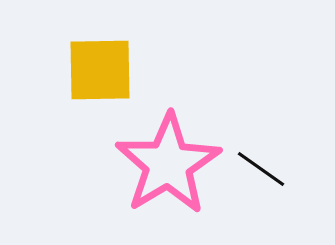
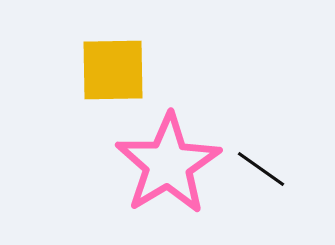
yellow square: moved 13 px right
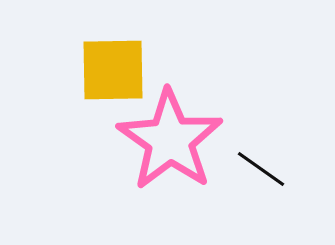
pink star: moved 2 px right, 24 px up; rotated 6 degrees counterclockwise
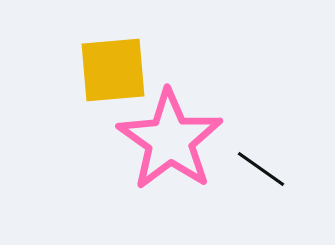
yellow square: rotated 4 degrees counterclockwise
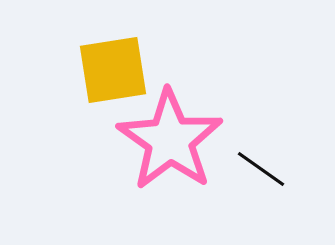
yellow square: rotated 4 degrees counterclockwise
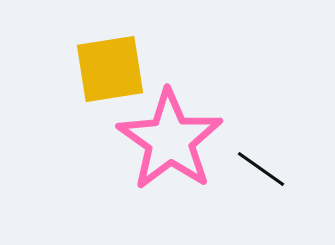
yellow square: moved 3 px left, 1 px up
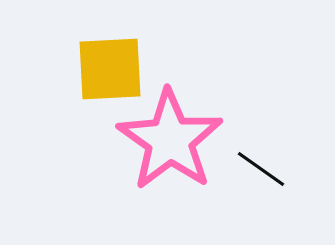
yellow square: rotated 6 degrees clockwise
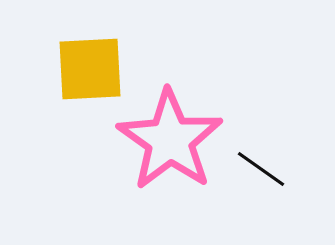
yellow square: moved 20 px left
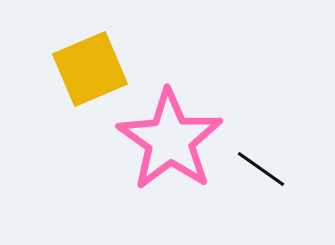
yellow square: rotated 20 degrees counterclockwise
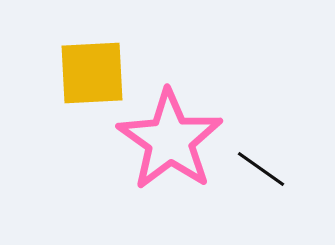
yellow square: moved 2 px right, 4 px down; rotated 20 degrees clockwise
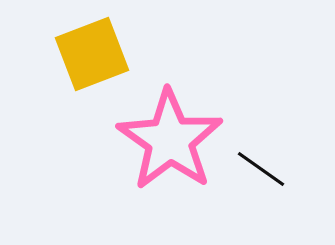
yellow square: moved 19 px up; rotated 18 degrees counterclockwise
